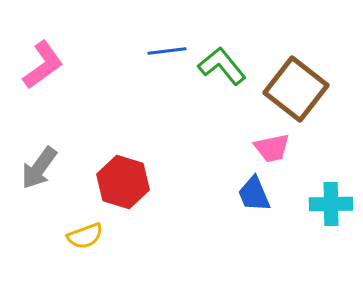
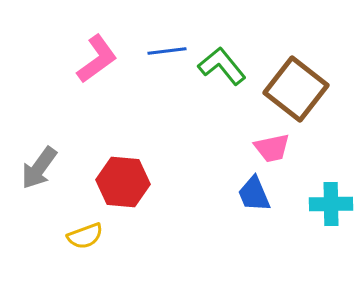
pink L-shape: moved 54 px right, 6 px up
red hexagon: rotated 12 degrees counterclockwise
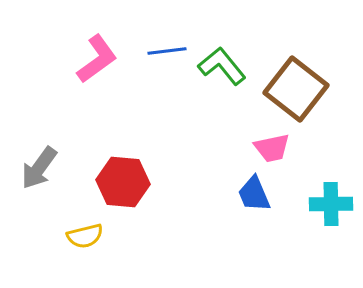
yellow semicircle: rotated 6 degrees clockwise
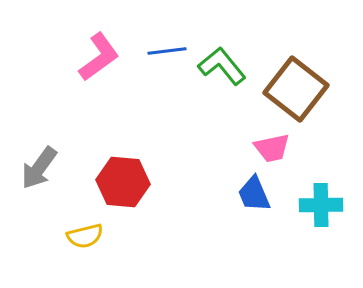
pink L-shape: moved 2 px right, 2 px up
cyan cross: moved 10 px left, 1 px down
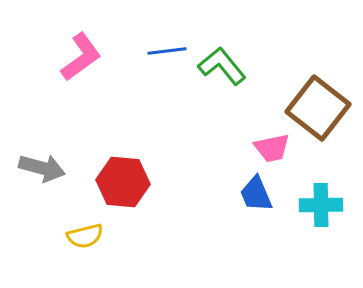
pink L-shape: moved 18 px left
brown square: moved 22 px right, 19 px down
gray arrow: moved 3 px right; rotated 111 degrees counterclockwise
blue trapezoid: moved 2 px right
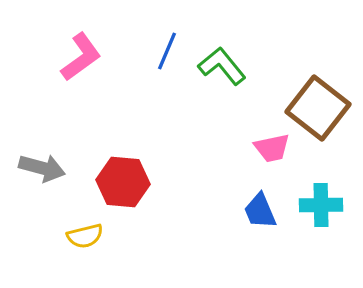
blue line: rotated 60 degrees counterclockwise
blue trapezoid: moved 4 px right, 17 px down
